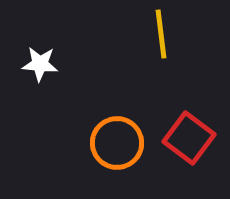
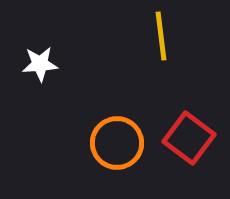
yellow line: moved 2 px down
white star: rotated 9 degrees counterclockwise
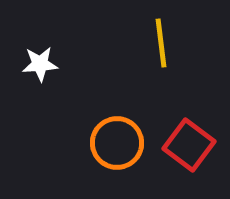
yellow line: moved 7 px down
red square: moved 7 px down
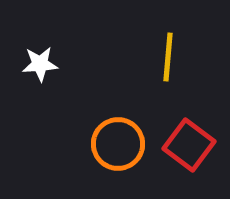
yellow line: moved 7 px right, 14 px down; rotated 12 degrees clockwise
orange circle: moved 1 px right, 1 px down
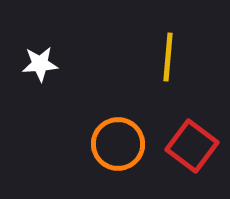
red square: moved 3 px right, 1 px down
